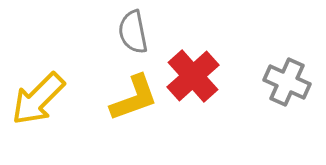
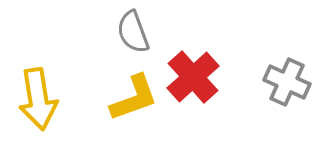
gray semicircle: rotated 9 degrees counterclockwise
red cross: moved 1 px down
yellow arrow: rotated 54 degrees counterclockwise
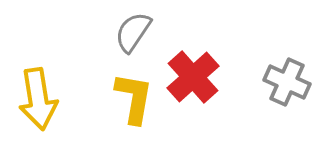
gray semicircle: rotated 54 degrees clockwise
yellow L-shape: rotated 60 degrees counterclockwise
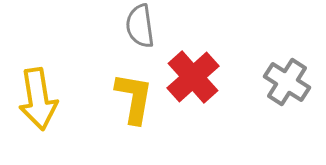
gray semicircle: moved 7 px right, 6 px up; rotated 42 degrees counterclockwise
gray cross: rotated 9 degrees clockwise
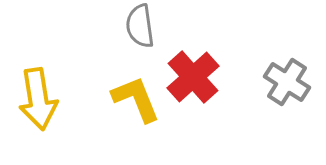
yellow L-shape: moved 2 px right, 1 px down; rotated 32 degrees counterclockwise
